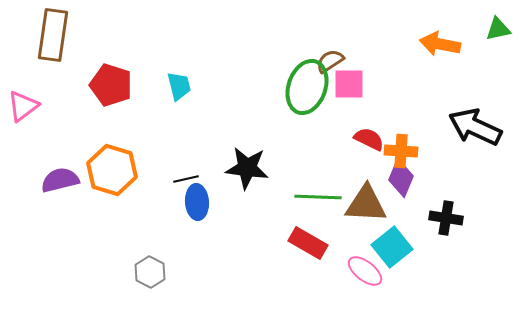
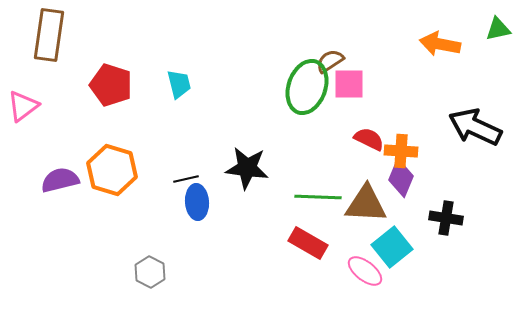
brown rectangle: moved 4 px left
cyan trapezoid: moved 2 px up
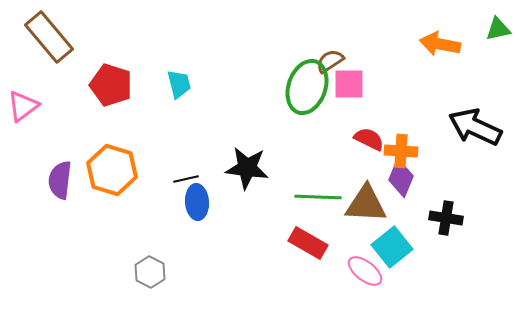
brown rectangle: moved 2 px down; rotated 48 degrees counterclockwise
purple semicircle: rotated 69 degrees counterclockwise
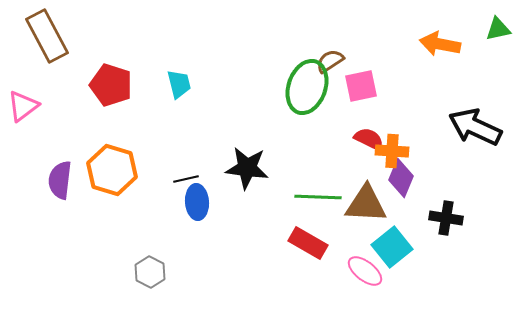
brown rectangle: moved 2 px left, 1 px up; rotated 12 degrees clockwise
pink square: moved 12 px right, 2 px down; rotated 12 degrees counterclockwise
orange cross: moved 9 px left
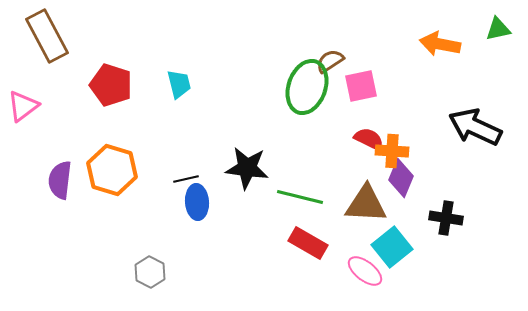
green line: moved 18 px left; rotated 12 degrees clockwise
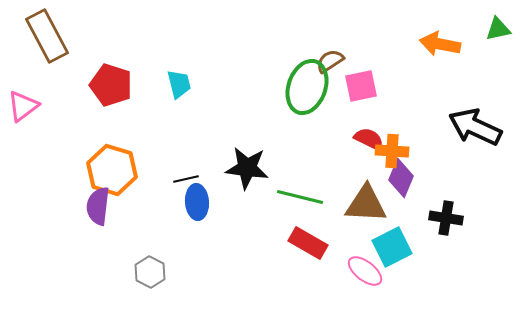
purple semicircle: moved 38 px right, 26 px down
cyan square: rotated 12 degrees clockwise
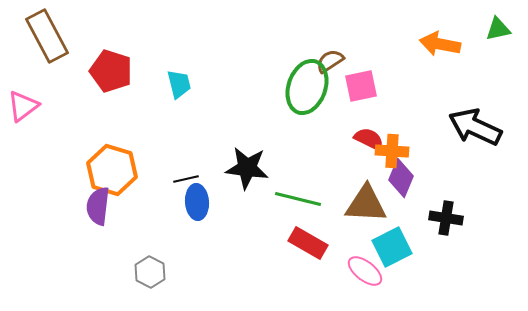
red pentagon: moved 14 px up
green line: moved 2 px left, 2 px down
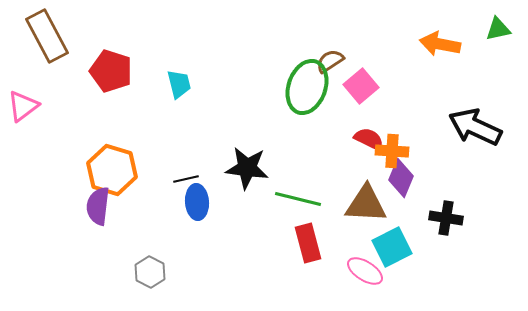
pink square: rotated 28 degrees counterclockwise
red rectangle: rotated 45 degrees clockwise
pink ellipse: rotated 6 degrees counterclockwise
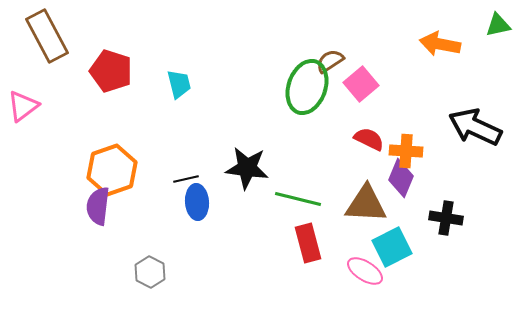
green triangle: moved 4 px up
pink square: moved 2 px up
orange cross: moved 14 px right
orange hexagon: rotated 24 degrees clockwise
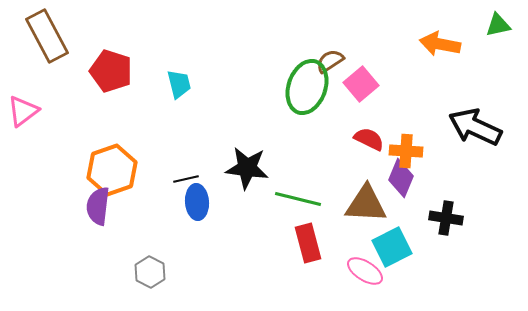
pink triangle: moved 5 px down
